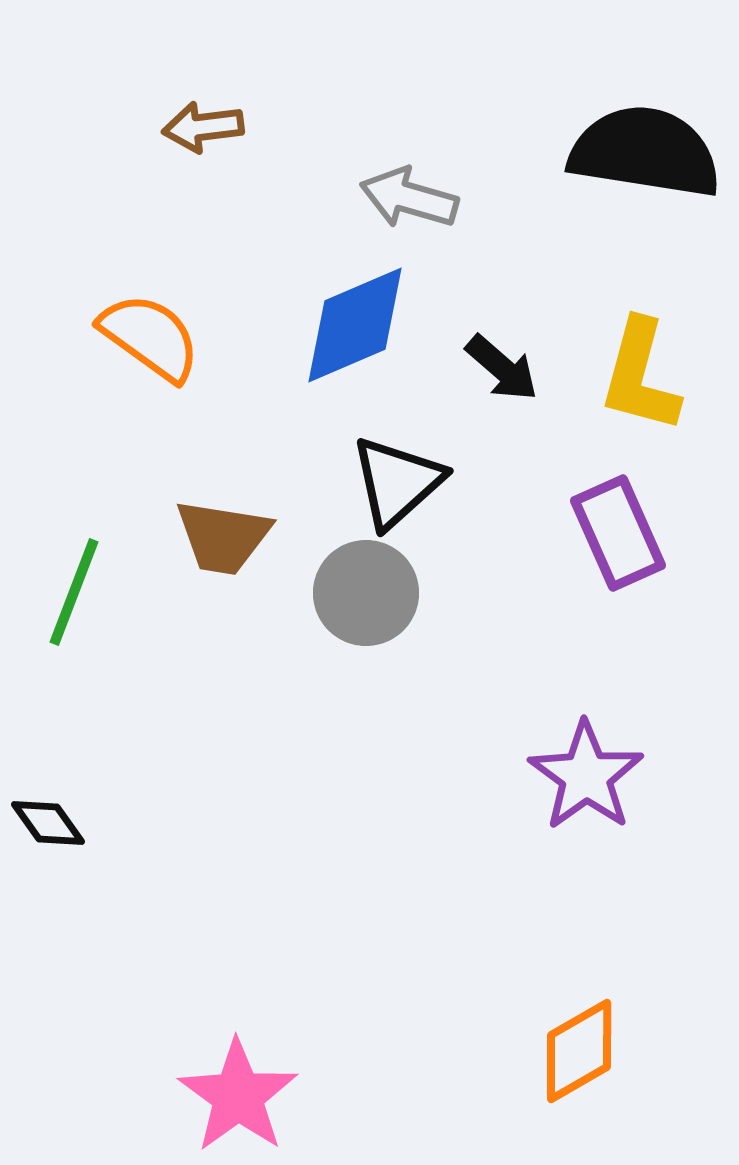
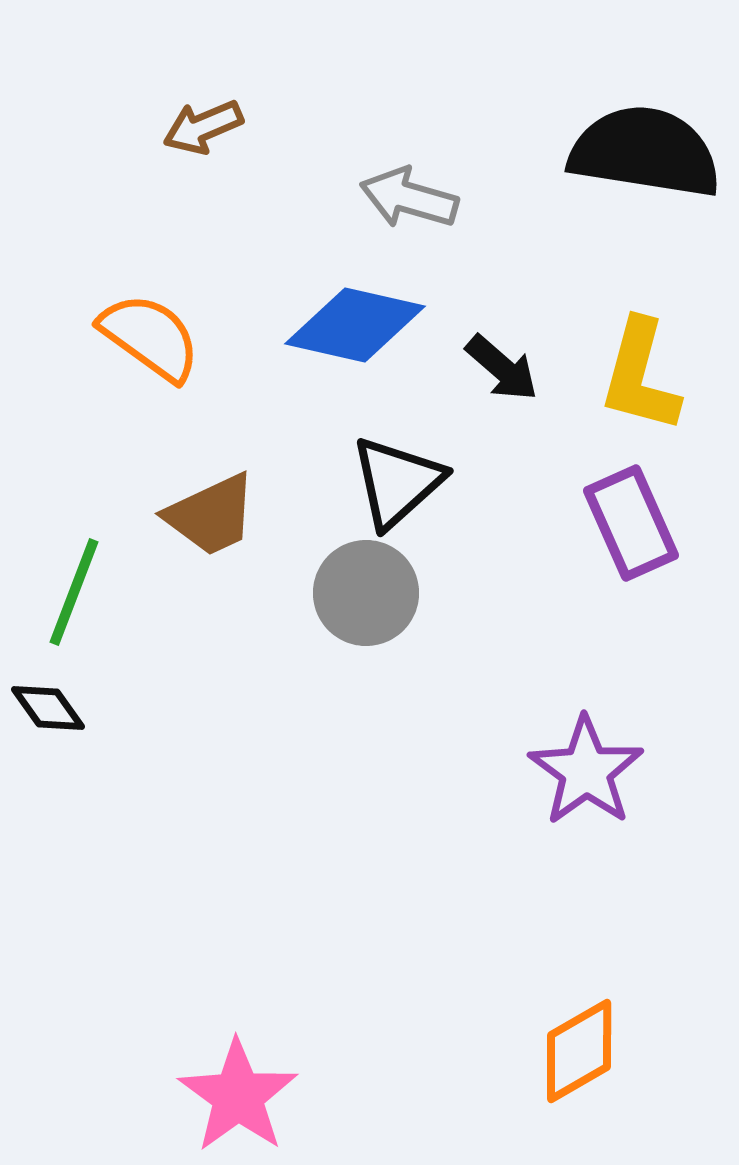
brown arrow: rotated 16 degrees counterclockwise
blue diamond: rotated 36 degrees clockwise
purple rectangle: moved 13 px right, 10 px up
brown trapezoid: moved 12 px left, 22 px up; rotated 34 degrees counterclockwise
purple star: moved 5 px up
black diamond: moved 115 px up
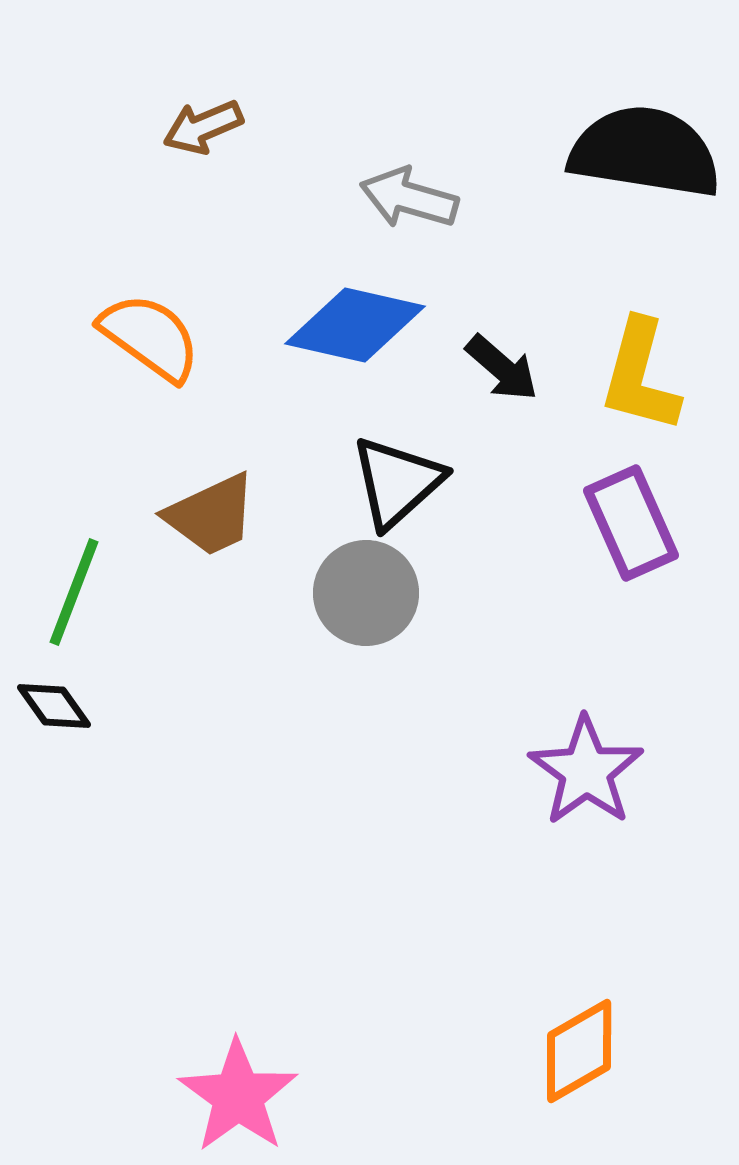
black diamond: moved 6 px right, 2 px up
